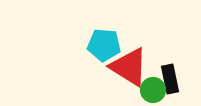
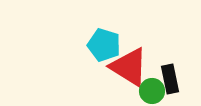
cyan pentagon: rotated 12 degrees clockwise
green circle: moved 1 px left, 1 px down
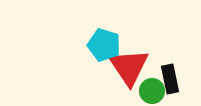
red triangle: rotated 24 degrees clockwise
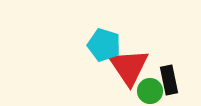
black rectangle: moved 1 px left, 1 px down
green circle: moved 2 px left
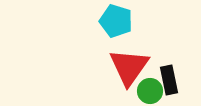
cyan pentagon: moved 12 px right, 24 px up
red triangle: rotated 9 degrees clockwise
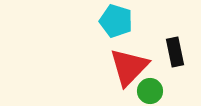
red triangle: rotated 9 degrees clockwise
black rectangle: moved 6 px right, 28 px up
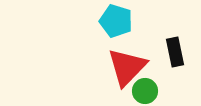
red triangle: moved 2 px left
green circle: moved 5 px left
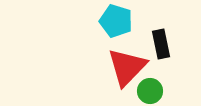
black rectangle: moved 14 px left, 8 px up
green circle: moved 5 px right
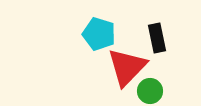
cyan pentagon: moved 17 px left, 13 px down
black rectangle: moved 4 px left, 6 px up
